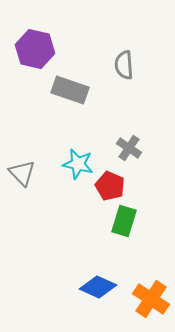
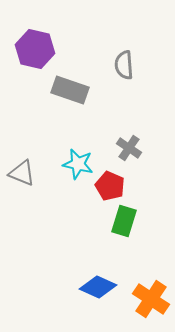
gray triangle: rotated 24 degrees counterclockwise
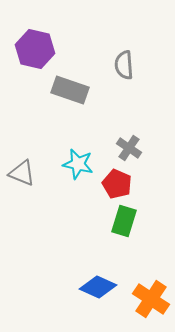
red pentagon: moved 7 px right, 2 px up
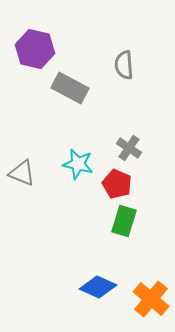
gray rectangle: moved 2 px up; rotated 9 degrees clockwise
orange cross: rotated 6 degrees clockwise
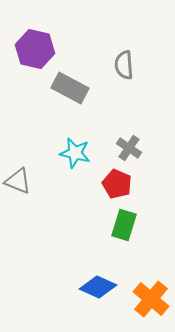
cyan star: moved 3 px left, 11 px up
gray triangle: moved 4 px left, 8 px down
green rectangle: moved 4 px down
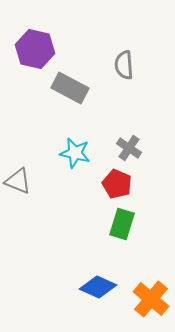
green rectangle: moved 2 px left, 1 px up
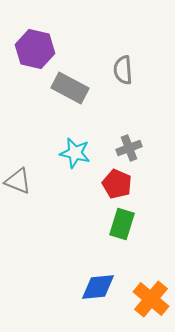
gray semicircle: moved 1 px left, 5 px down
gray cross: rotated 35 degrees clockwise
blue diamond: rotated 30 degrees counterclockwise
